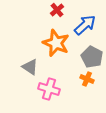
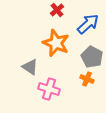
blue arrow: moved 3 px right, 1 px up
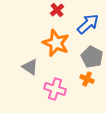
pink cross: moved 6 px right
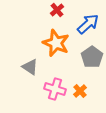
gray pentagon: rotated 10 degrees clockwise
orange cross: moved 7 px left, 12 px down; rotated 24 degrees clockwise
